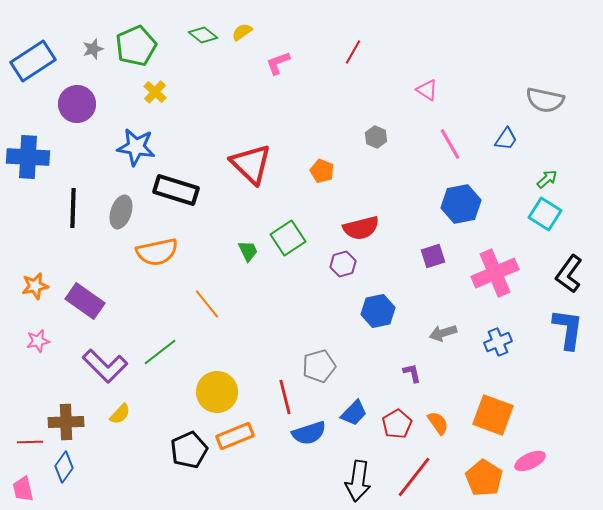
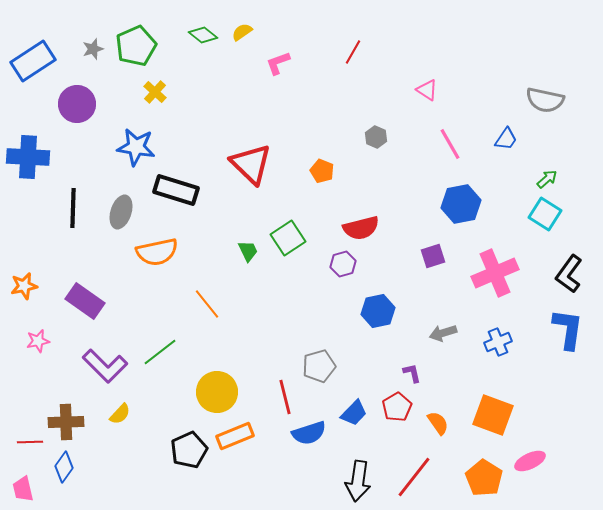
orange star at (35, 286): moved 11 px left
red pentagon at (397, 424): moved 17 px up
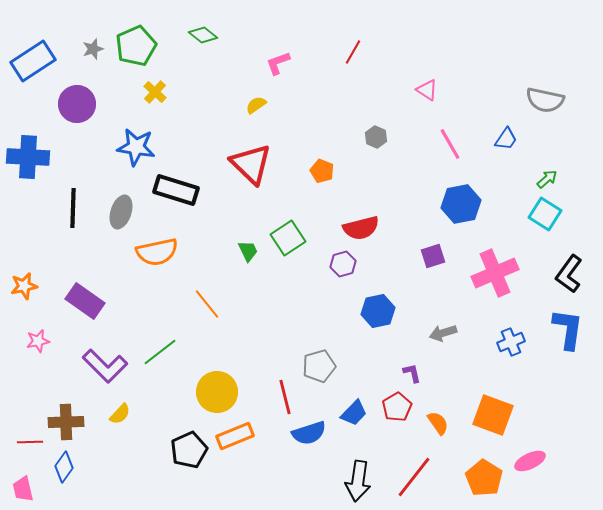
yellow semicircle at (242, 32): moved 14 px right, 73 px down
blue cross at (498, 342): moved 13 px right
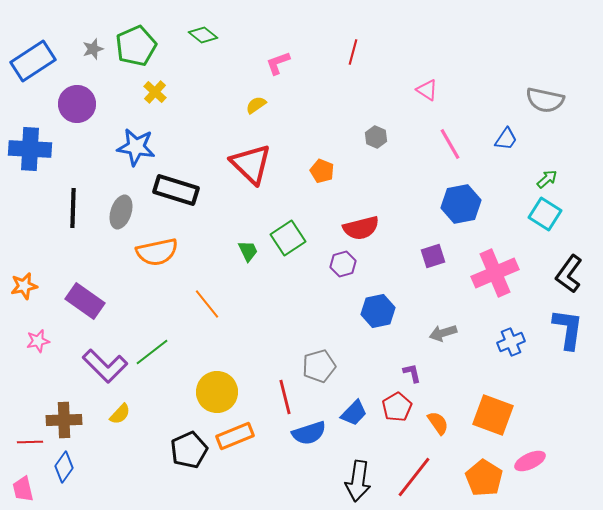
red line at (353, 52): rotated 15 degrees counterclockwise
blue cross at (28, 157): moved 2 px right, 8 px up
green line at (160, 352): moved 8 px left
brown cross at (66, 422): moved 2 px left, 2 px up
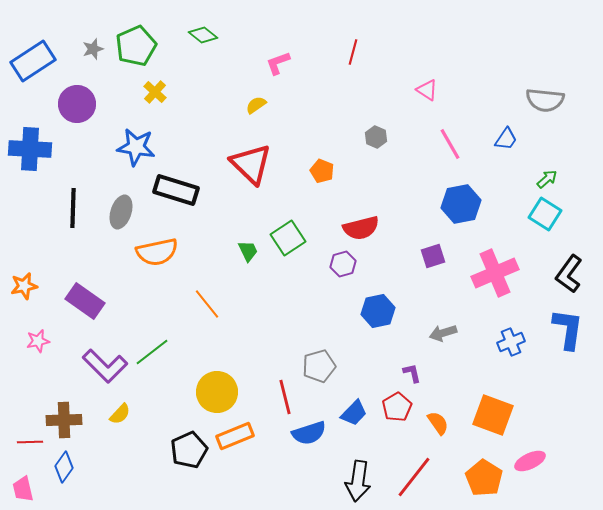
gray semicircle at (545, 100): rotated 6 degrees counterclockwise
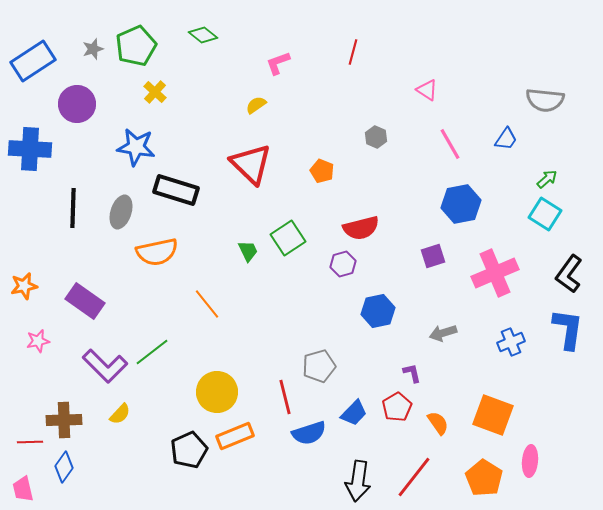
pink ellipse at (530, 461): rotated 60 degrees counterclockwise
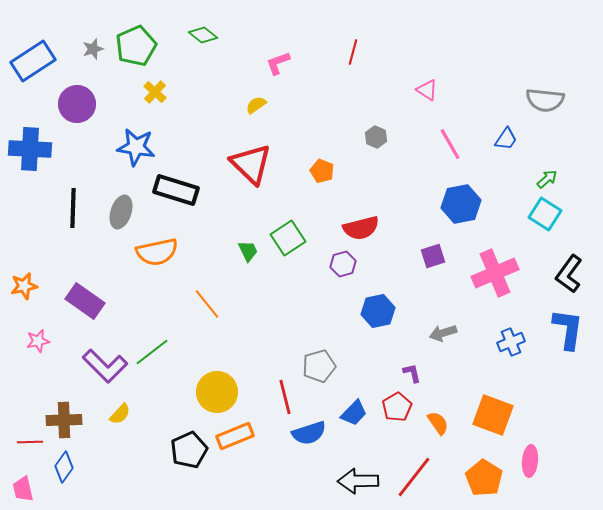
black arrow at (358, 481): rotated 81 degrees clockwise
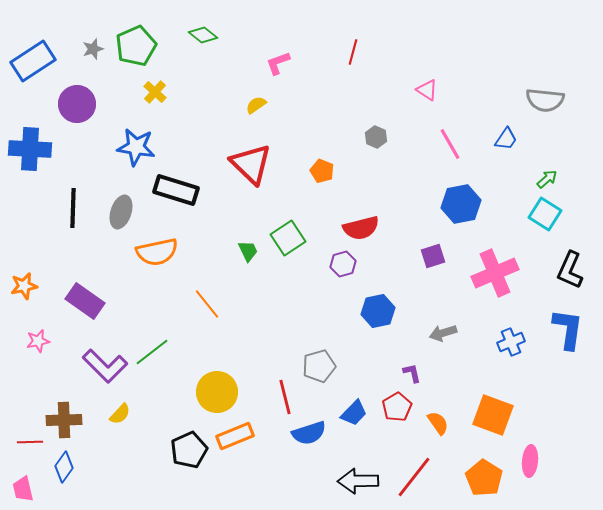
black L-shape at (569, 274): moved 1 px right, 4 px up; rotated 12 degrees counterclockwise
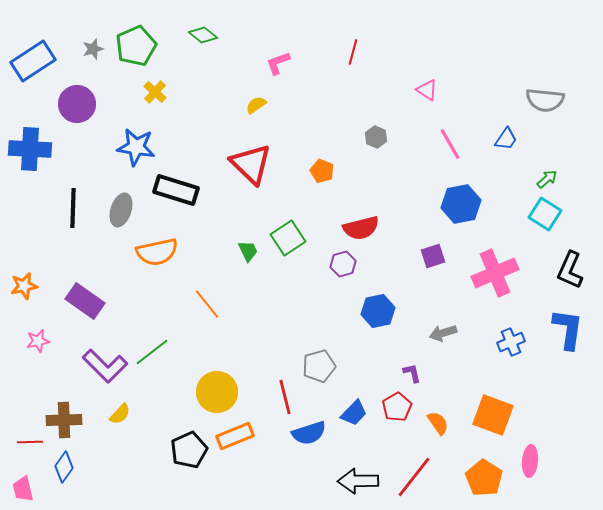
gray ellipse at (121, 212): moved 2 px up
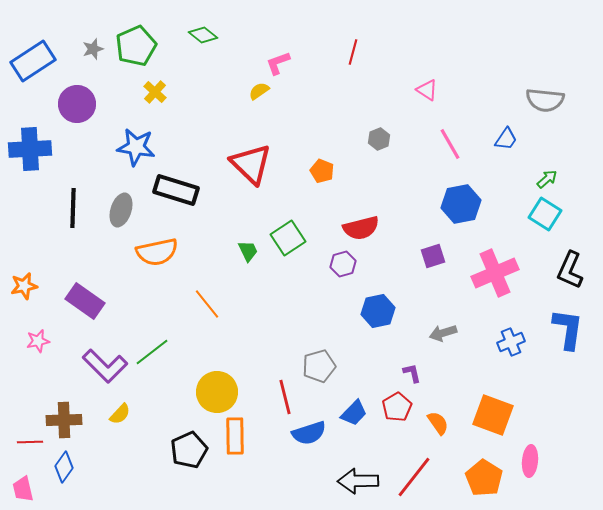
yellow semicircle at (256, 105): moved 3 px right, 14 px up
gray hexagon at (376, 137): moved 3 px right, 2 px down; rotated 15 degrees clockwise
blue cross at (30, 149): rotated 6 degrees counterclockwise
orange rectangle at (235, 436): rotated 69 degrees counterclockwise
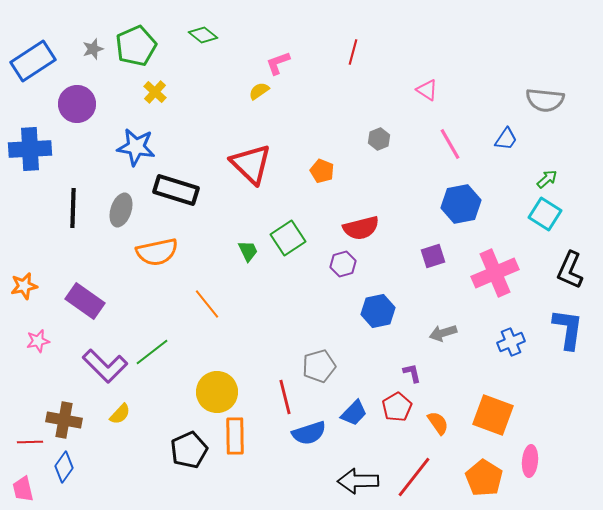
brown cross at (64, 420): rotated 12 degrees clockwise
